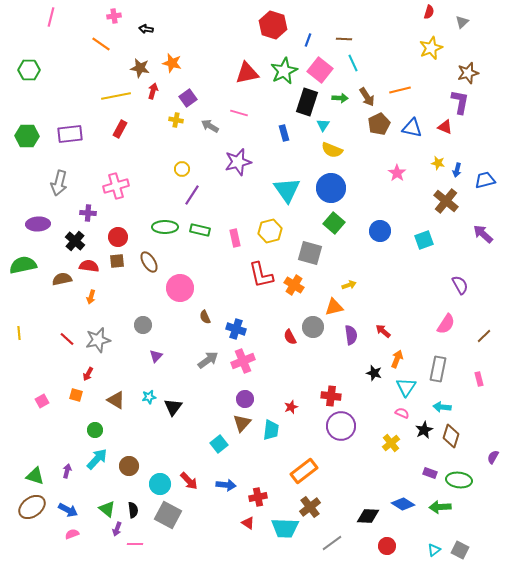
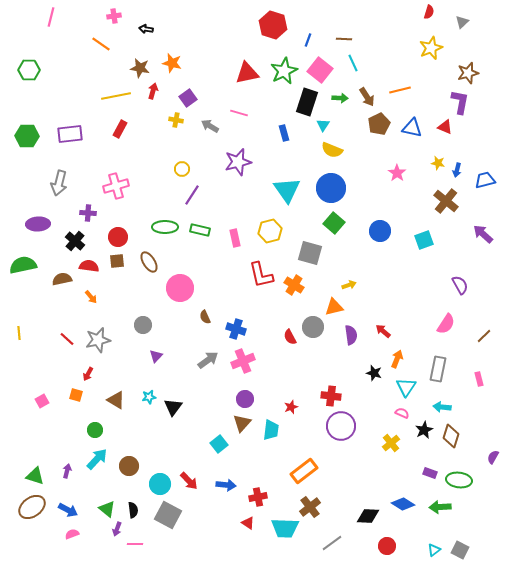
orange arrow at (91, 297): rotated 56 degrees counterclockwise
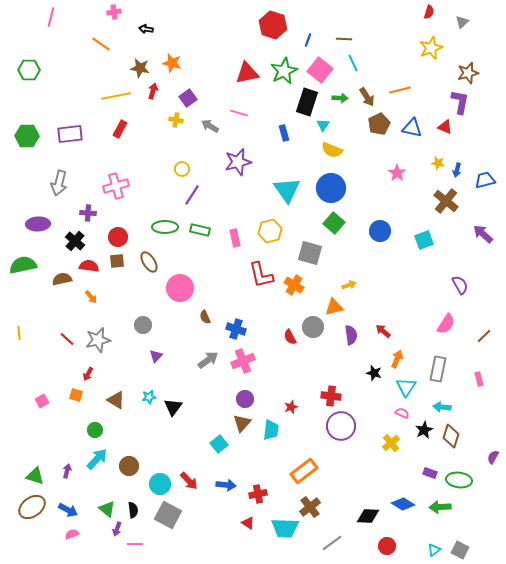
pink cross at (114, 16): moved 4 px up
red cross at (258, 497): moved 3 px up
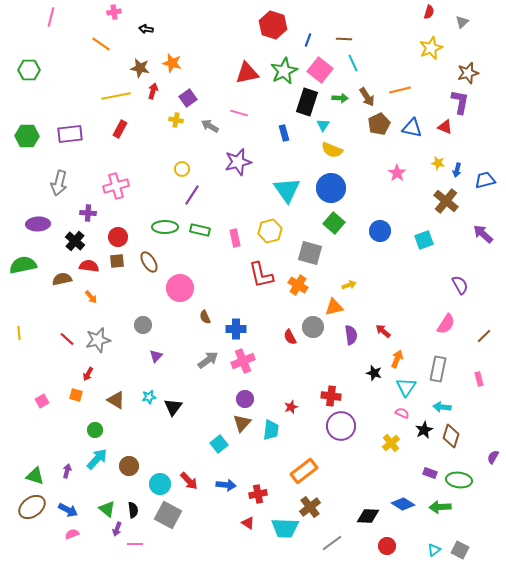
orange cross at (294, 285): moved 4 px right
blue cross at (236, 329): rotated 18 degrees counterclockwise
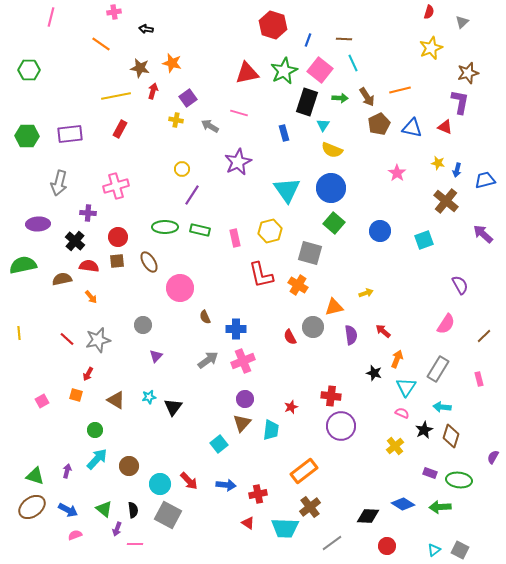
purple star at (238, 162): rotated 12 degrees counterclockwise
yellow arrow at (349, 285): moved 17 px right, 8 px down
gray rectangle at (438, 369): rotated 20 degrees clockwise
yellow cross at (391, 443): moved 4 px right, 3 px down
green triangle at (107, 509): moved 3 px left
pink semicircle at (72, 534): moved 3 px right, 1 px down
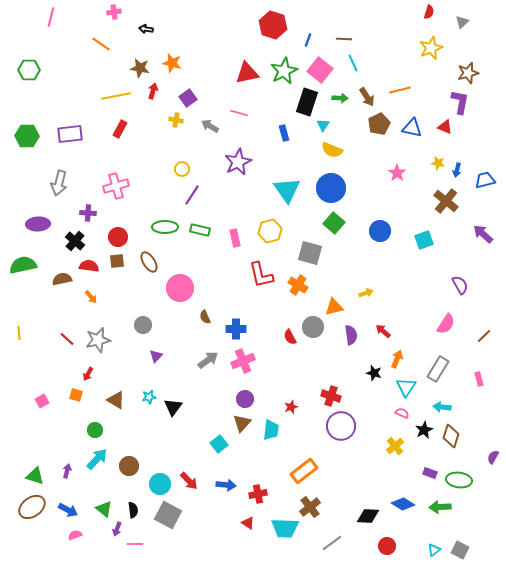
red cross at (331, 396): rotated 12 degrees clockwise
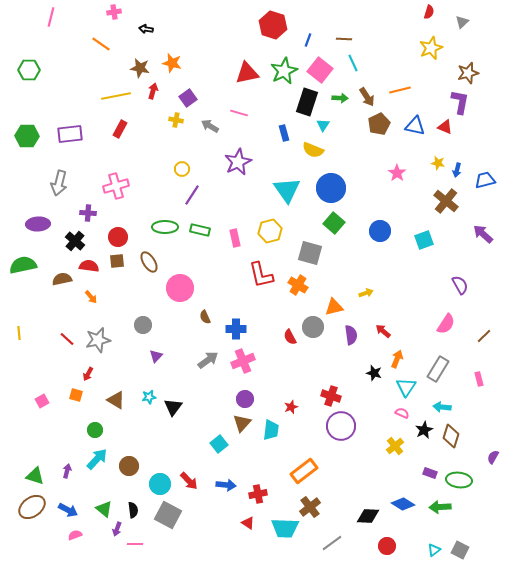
blue triangle at (412, 128): moved 3 px right, 2 px up
yellow semicircle at (332, 150): moved 19 px left
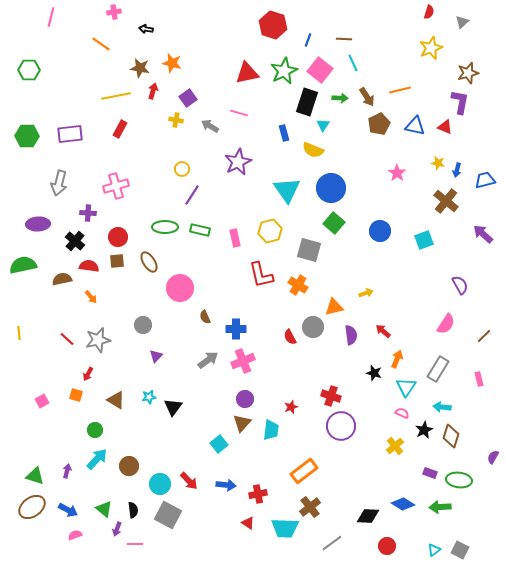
gray square at (310, 253): moved 1 px left, 3 px up
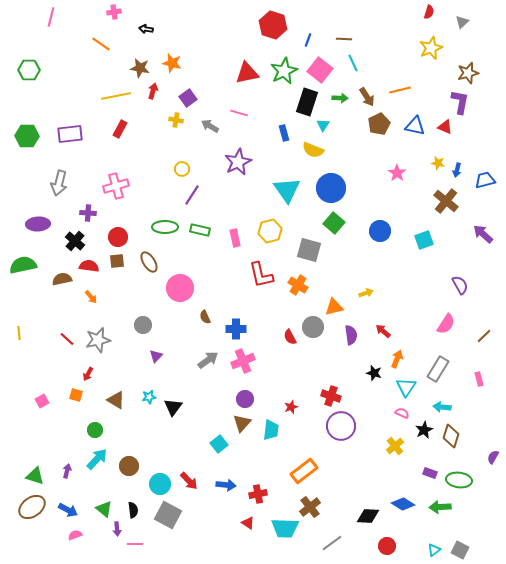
purple arrow at (117, 529): rotated 24 degrees counterclockwise
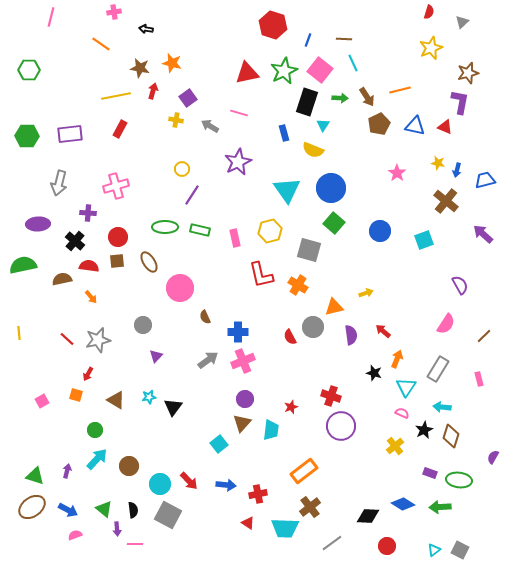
blue cross at (236, 329): moved 2 px right, 3 px down
